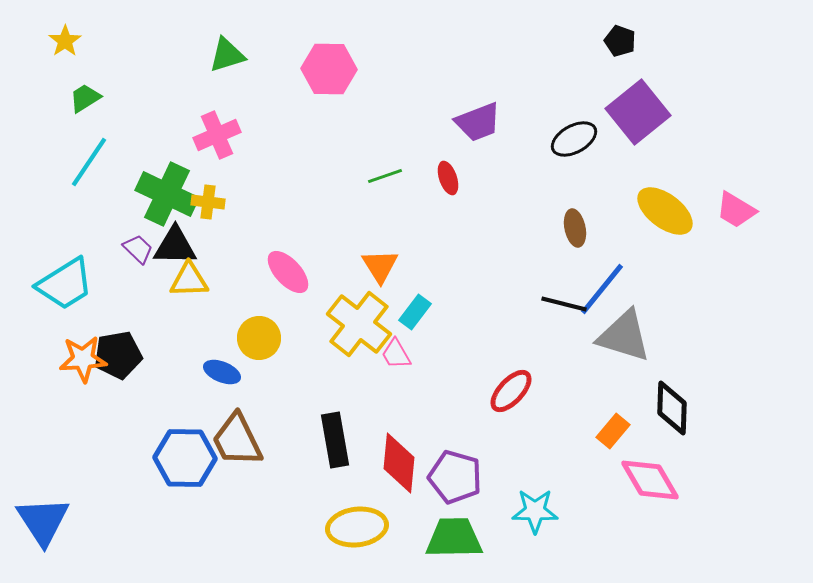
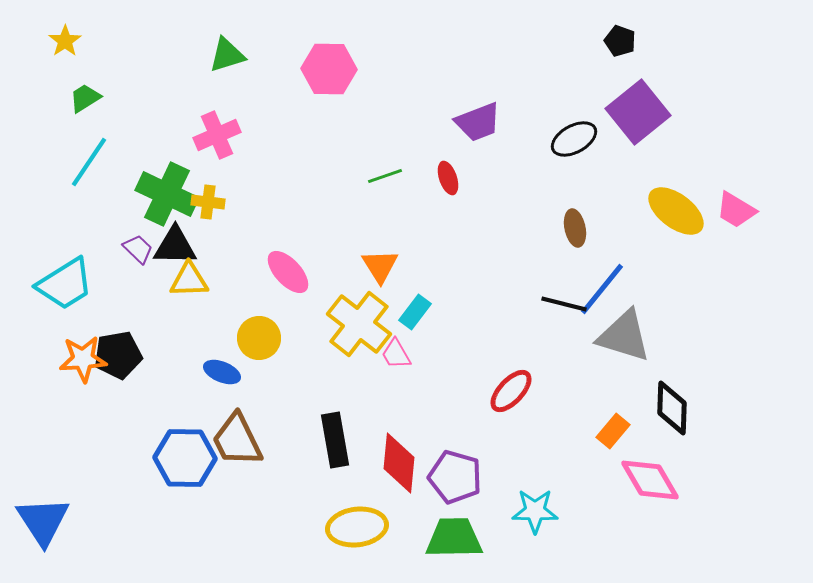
yellow ellipse at (665, 211): moved 11 px right
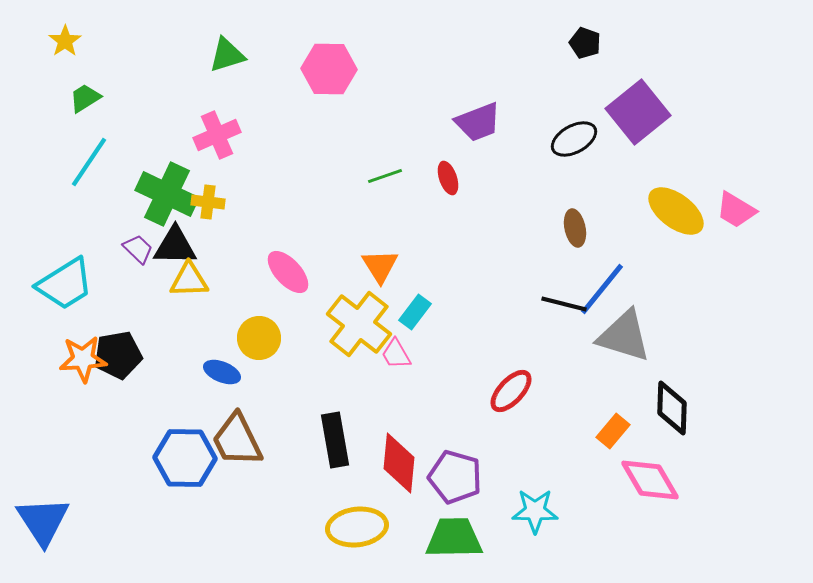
black pentagon at (620, 41): moved 35 px left, 2 px down
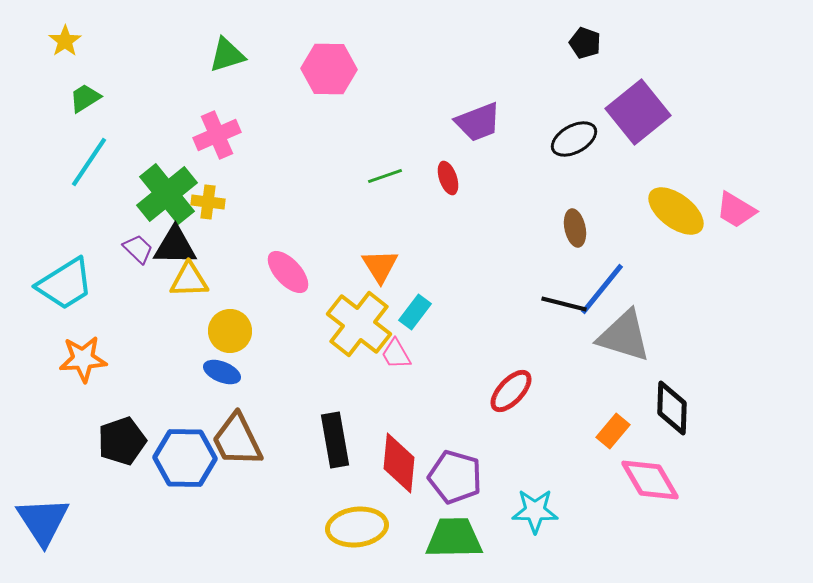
green cross at (167, 194): rotated 26 degrees clockwise
yellow circle at (259, 338): moved 29 px left, 7 px up
black pentagon at (118, 355): moved 4 px right, 86 px down; rotated 9 degrees counterclockwise
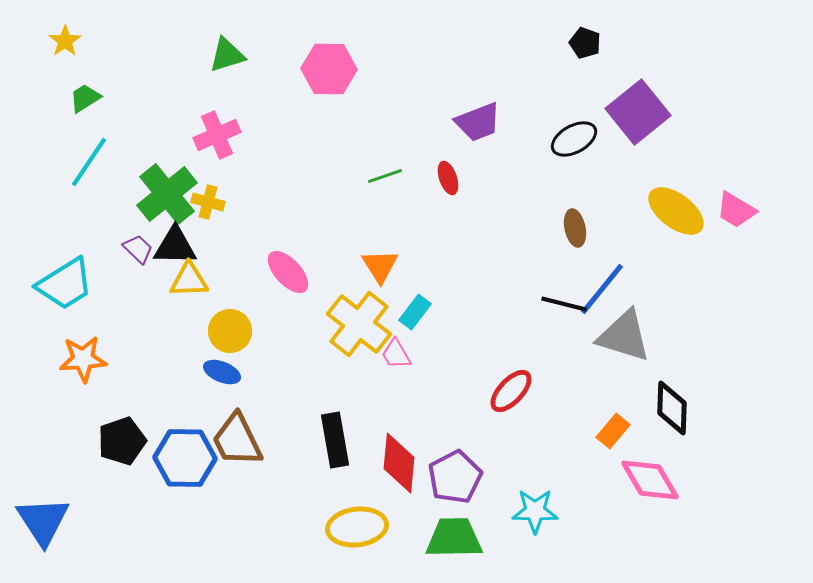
yellow cross at (208, 202): rotated 8 degrees clockwise
purple pentagon at (455, 477): rotated 28 degrees clockwise
